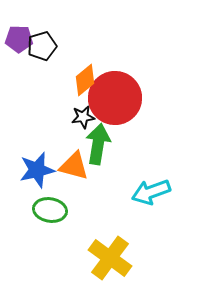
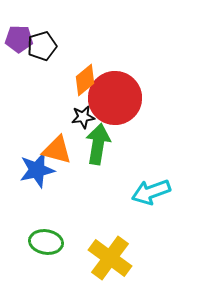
orange triangle: moved 17 px left, 16 px up
green ellipse: moved 4 px left, 32 px down
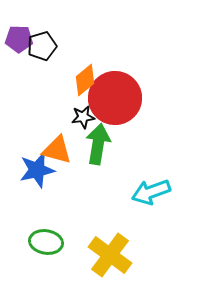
yellow cross: moved 3 px up
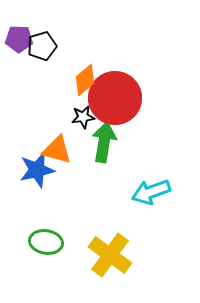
green arrow: moved 6 px right, 2 px up
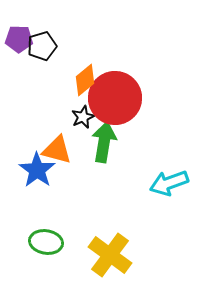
black star: rotated 15 degrees counterclockwise
blue star: rotated 24 degrees counterclockwise
cyan arrow: moved 18 px right, 9 px up
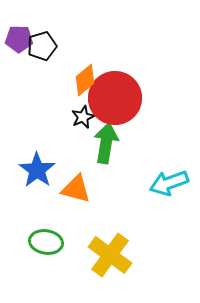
green arrow: moved 2 px right, 1 px down
orange triangle: moved 19 px right, 39 px down
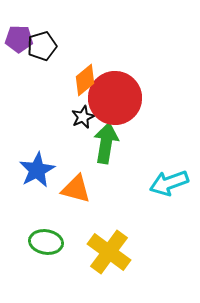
blue star: rotated 9 degrees clockwise
yellow cross: moved 1 px left, 3 px up
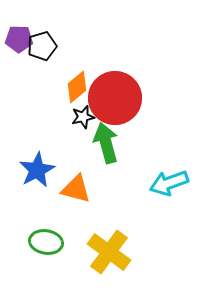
orange diamond: moved 8 px left, 7 px down
black star: rotated 10 degrees clockwise
green arrow: rotated 24 degrees counterclockwise
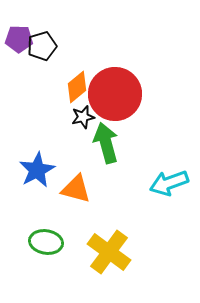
red circle: moved 4 px up
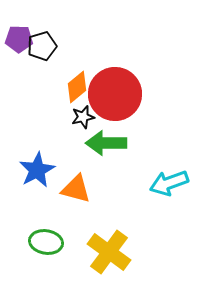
green arrow: rotated 75 degrees counterclockwise
